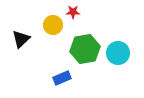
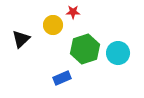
green hexagon: rotated 8 degrees counterclockwise
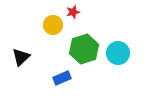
red star: rotated 16 degrees counterclockwise
black triangle: moved 18 px down
green hexagon: moved 1 px left
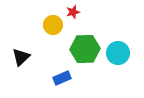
green hexagon: moved 1 px right; rotated 16 degrees clockwise
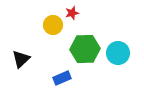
red star: moved 1 px left, 1 px down
black triangle: moved 2 px down
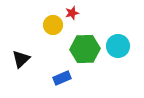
cyan circle: moved 7 px up
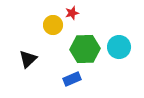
cyan circle: moved 1 px right, 1 px down
black triangle: moved 7 px right
blue rectangle: moved 10 px right, 1 px down
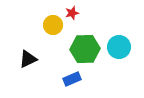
black triangle: rotated 18 degrees clockwise
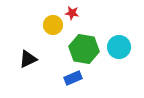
red star: rotated 24 degrees clockwise
green hexagon: moved 1 px left; rotated 12 degrees clockwise
blue rectangle: moved 1 px right, 1 px up
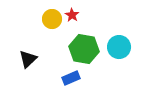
red star: moved 2 px down; rotated 24 degrees clockwise
yellow circle: moved 1 px left, 6 px up
black triangle: rotated 18 degrees counterclockwise
blue rectangle: moved 2 px left
